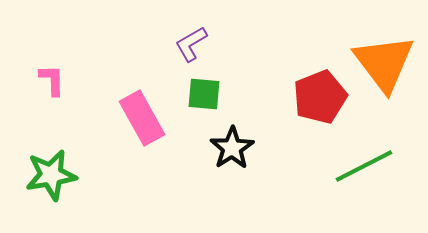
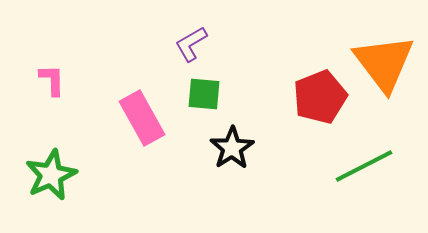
green star: rotated 15 degrees counterclockwise
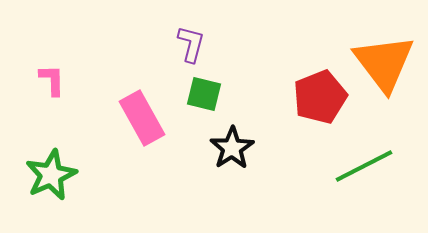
purple L-shape: rotated 135 degrees clockwise
green square: rotated 9 degrees clockwise
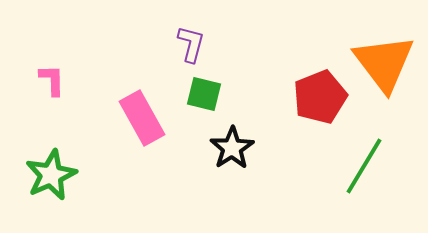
green line: rotated 32 degrees counterclockwise
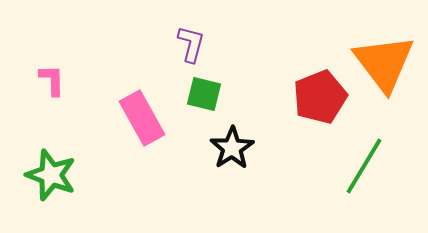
green star: rotated 27 degrees counterclockwise
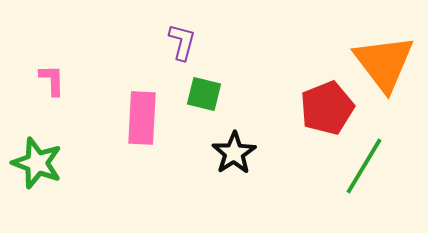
purple L-shape: moved 9 px left, 2 px up
red pentagon: moved 7 px right, 11 px down
pink rectangle: rotated 32 degrees clockwise
black star: moved 2 px right, 5 px down
green star: moved 14 px left, 12 px up
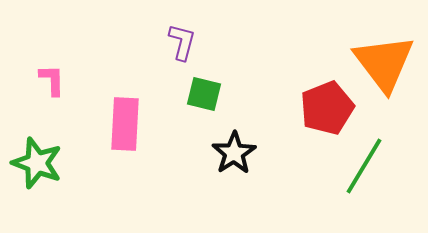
pink rectangle: moved 17 px left, 6 px down
